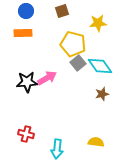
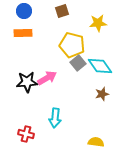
blue circle: moved 2 px left
yellow pentagon: moved 1 px left, 1 px down
cyan arrow: moved 2 px left, 31 px up
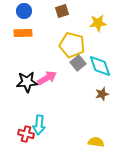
cyan diamond: rotated 15 degrees clockwise
cyan arrow: moved 16 px left, 7 px down
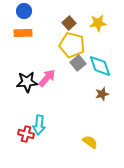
brown square: moved 7 px right, 12 px down; rotated 24 degrees counterclockwise
pink arrow: rotated 18 degrees counterclockwise
yellow semicircle: moved 6 px left; rotated 28 degrees clockwise
